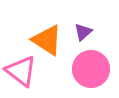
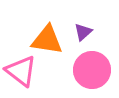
orange triangle: rotated 24 degrees counterclockwise
pink circle: moved 1 px right, 1 px down
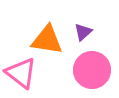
pink triangle: moved 2 px down
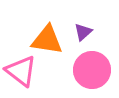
pink triangle: moved 2 px up
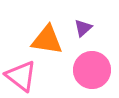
purple triangle: moved 4 px up
pink triangle: moved 5 px down
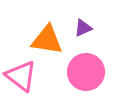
purple triangle: rotated 18 degrees clockwise
pink circle: moved 6 px left, 2 px down
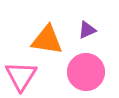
purple triangle: moved 4 px right, 2 px down
pink triangle: rotated 24 degrees clockwise
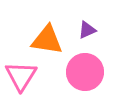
pink circle: moved 1 px left
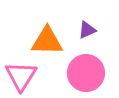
orange triangle: moved 1 px down; rotated 8 degrees counterclockwise
pink circle: moved 1 px right, 1 px down
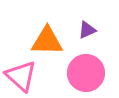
pink triangle: rotated 20 degrees counterclockwise
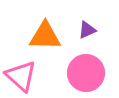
orange triangle: moved 2 px left, 5 px up
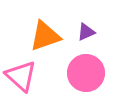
purple triangle: moved 1 px left, 2 px down
orange triangle: rotated 20 degrees counterclockwise
